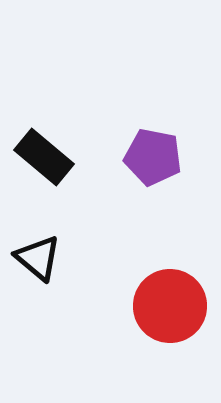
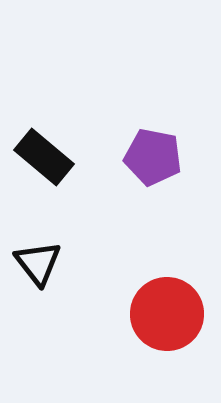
black triangle: moved 5 px down; rotated 12 degrees clockwise
red circle: moved 3 px left, 8 px down
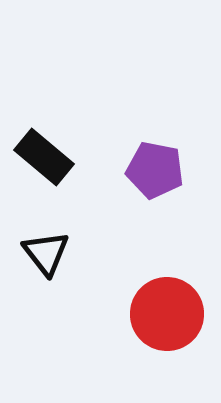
purple pentagon: moved 2 px right, 13 px down
black triangle: moved 8 px right, 10 px up
